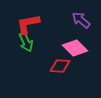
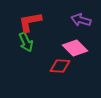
purple arrow: rotated 24 degrees counterclockwise
red L-shape: moved 2 px right, 2 px up
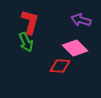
red L-shape: rotated 115 degrees clockwise
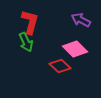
purple arrow: rotated 12 degrees clockwise
pink diamond: moved 1 px down
red diamond: rotated 40 degrees clockwise
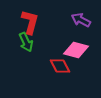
pink diamond: moved 1 px right, 1 px down; rotated 30 degrees counterclockwise
red diamond: rotated 20 degrees clockwise
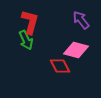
purple arrow: rotated 24 degrees clockwise
green arrow: moved 2 px up
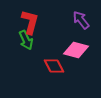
red diamond: moved 6 px left
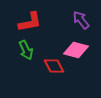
red L-shape: rotated 65 degrees clockwise
green arrow: moved 10 px down
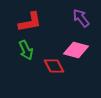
purple arrow: moved 2 px up
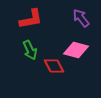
red L-shape: moved 1 px right, 3 px up
green arrow: moved 4 px right
